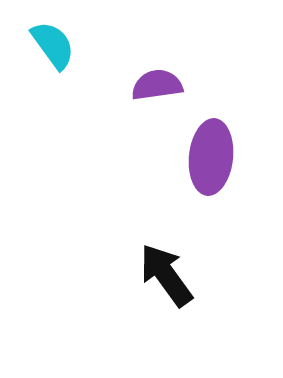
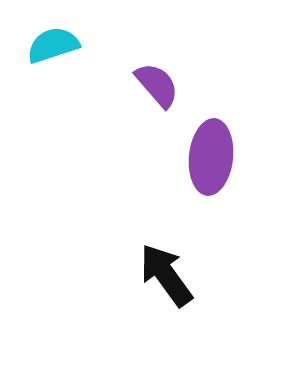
cyan semicircle: rotated 72 degrees counterclockwise
purple semicircle: rotated 57 degrees clockwise
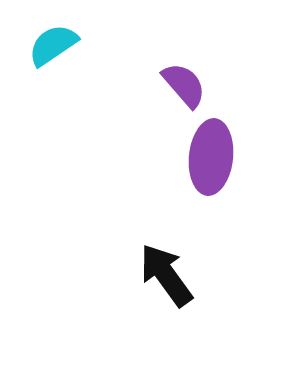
cyan semicircle: rotated 16 degrees counterclockwise
purple semicircle: moved 27 px right
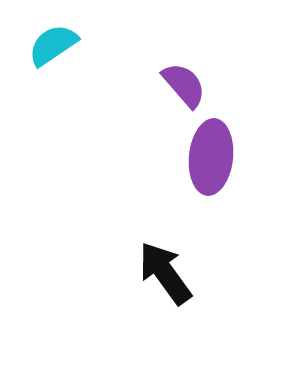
black arrow: moved 1 px left, 2 px up
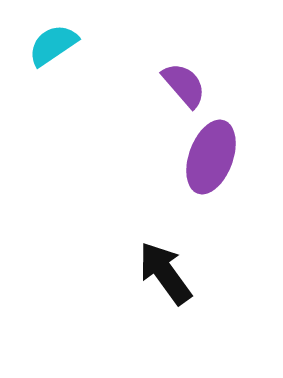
purple ellipse: rotated 14 degrees clockwise
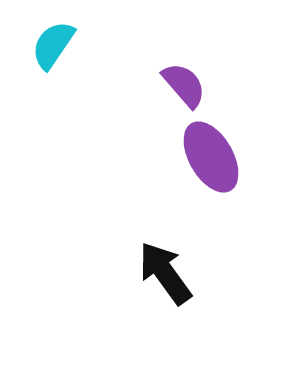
cyan semicircle: rotated 22 degrees counterclockwise
purple ellipse: rotated 50 degrees counterclockwise
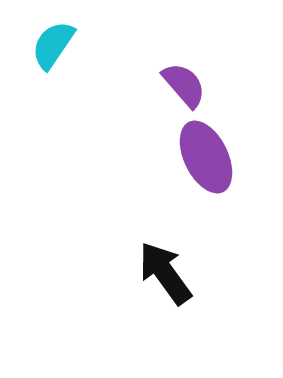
purple ellipse: moved 5 px left; rotated 4 degrees clockwise
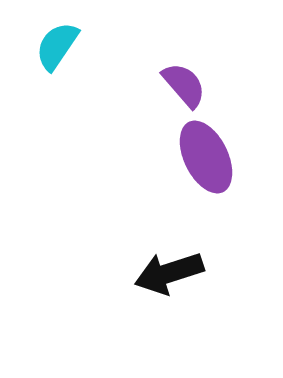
cyan semicircle: moved 4 px right, 1 px down
black arrow: moved 4 px right; rotated 72 degrees counterclockwise
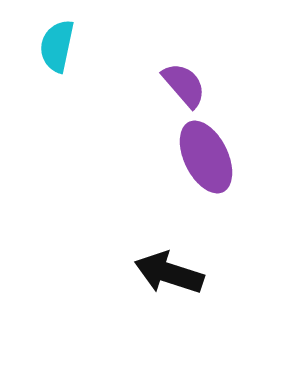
cyan semicircle: rotated 22 degrees counterclockwise
black arrow: rotated 36 degrees clockwise
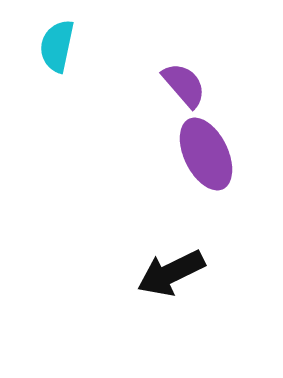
purple ellipse: moved 3 px up
black arrow: moved 2 px right; rotated 44 degrees counterclockwise
